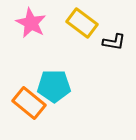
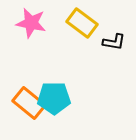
pink star: rotated 16 degrees counterclockwise
cyan pentagon: moved 12 px down
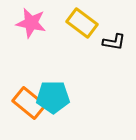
cyan pentagon: moved 1 px left, 1 px up
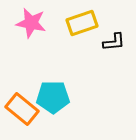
yellow rectangle: rotated 56 degrees counterclockwise
black L-shape: rotated 15 degrees counterclockwise
orange rectangle: moved 7 px left, 6 px down
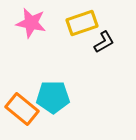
black L-shape: moved 10 px left; rotated 25 degrees counterclockwise
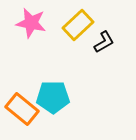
yellow rectangle: moved 4 px left, 2 px down; rotated 24 degrees counterclockwise
